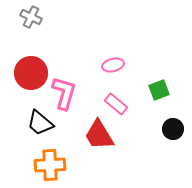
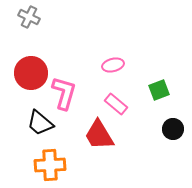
gray cross: moved 2 px left
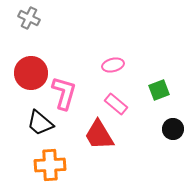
gray cross: moved 1 px down
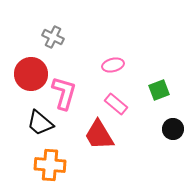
gray cross: moved 24 px right, 19 px down
red circle: moved 1 px down
orange cross: rotated 8 degrees clockwise
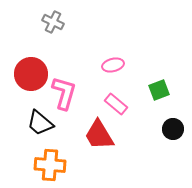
gray cross: moved 15 px up
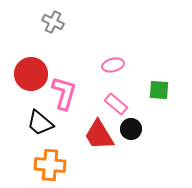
green square: rotated 25 degrees clockwise
black circle: moved 42 px left
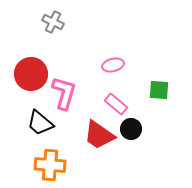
red trapezoid: rotated 24 degrees counterclockwise
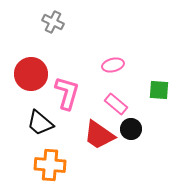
pink L-shape: moved 3 px right
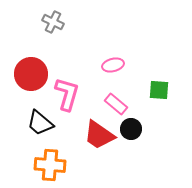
pink L-shape: moved 1 px down
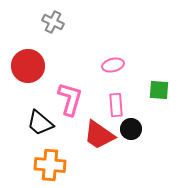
red circle: moved 3 px left, 8 px up
pink L-shape: moved 3 px right, 5 px down
pink rectangle: moved 1 px down; rotated 45 degrees clockwise
